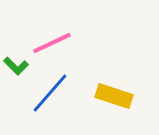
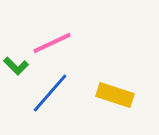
yellow rectangle: moved 1 px right, 1 px up
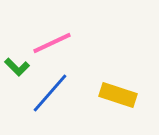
green L-shape: moved 1 px right, 1 px down
yellow rectangle: moved 3 px right
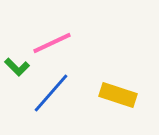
blue line: moved 1 px right
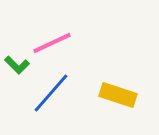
green L-shape: moved 2 px up
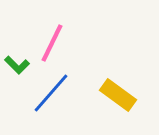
pink line: rotated 39 degrees counterclockwise
yellow rectangle: rotated 18 degrees clockwise
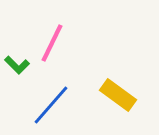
blue line: moved 12 px down
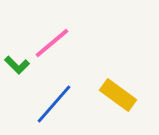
pink line: rotated 24 degrees clockwise
blue line: moved 3 px right, 1 px up
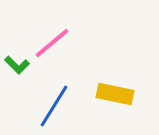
yellow rectangle: moved 3 px left, 1 px up; rotated 24 degrees counterclockwise
blue line: moved 2 px down; rotated 9 degrees counterclockwise
